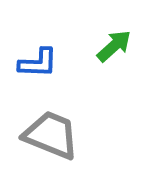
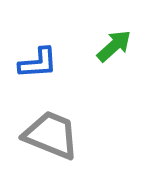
blue L-shape: rotated 6 degrees counterclockwise
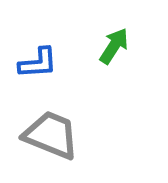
green arrow: rotated 15 degrees counterclockwise
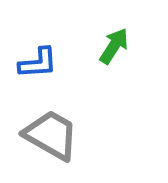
gray trapezoid: rotated 8 degrees clockwise
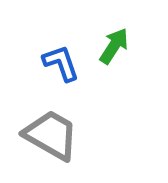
blue L-shape: moved 23 px right; rotated 105 degrees counterclockwise
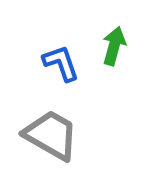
green arrow: rotated 18 degrees counterclockwise
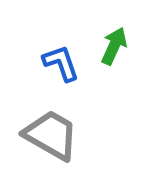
green arrow: rotated 9 degrees clockwise
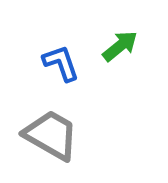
green arrow: moved 6 px right; rotated 27 degrees clockwise
